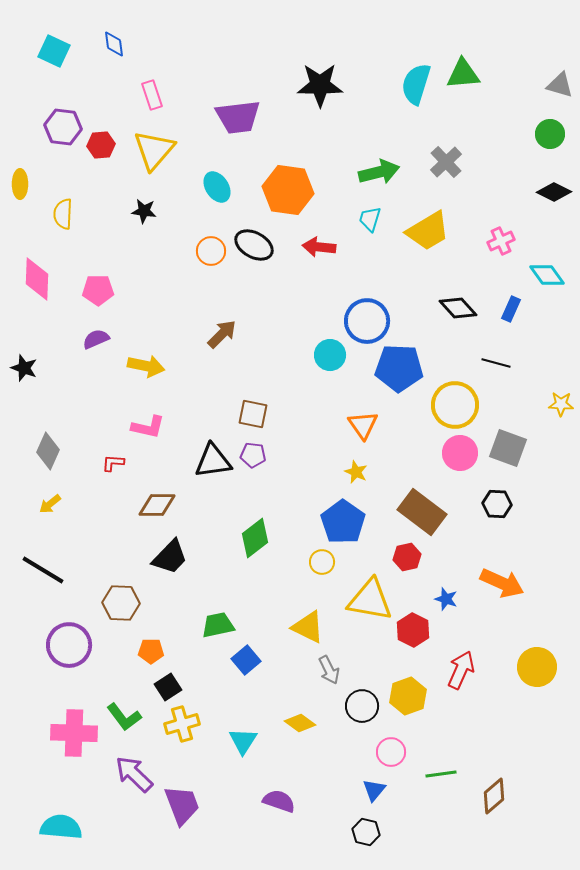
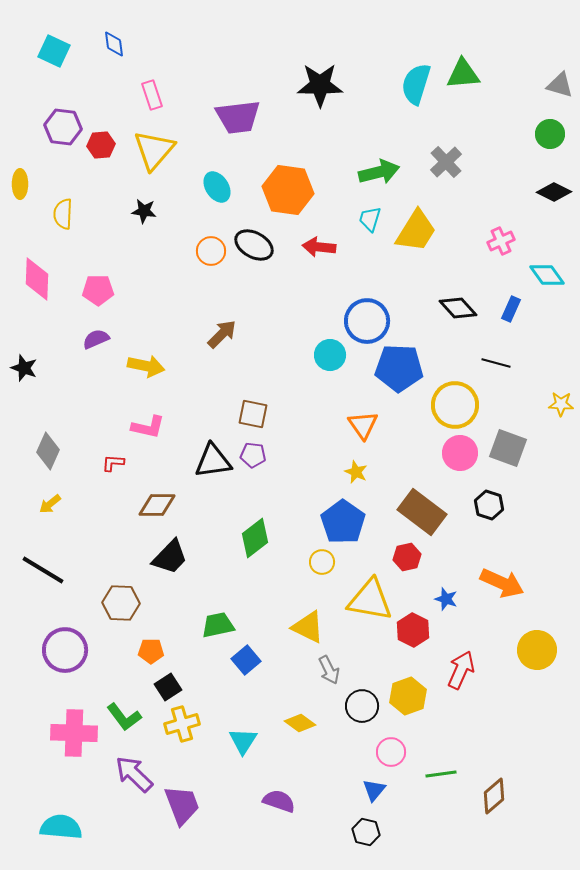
yellow trapezoid at (428, 231): moved 12 px left; rotated 27 degrees counterclockwise
black hexagon at (497, 504): moved 8 px left, 1 px down; rotated 16 degrees clockwise
purple circle at (69, 645): moved 4 px left, 5 px down
yellow circle at (537, 667): moved 17 px up
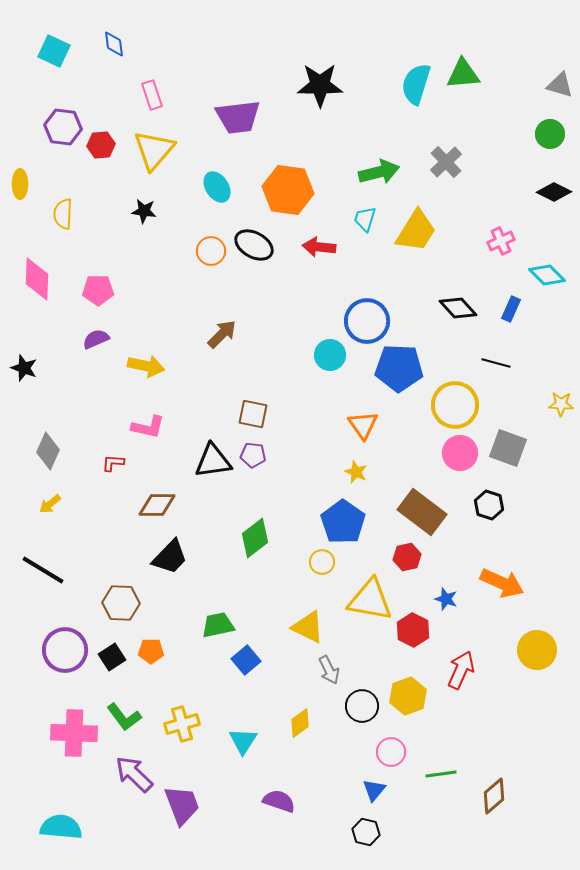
cyan trapezoid at (370, 219): moved 5 px left
cyan diamond at (547, 275): rotated 9 degrees counterclockwise
black square at (168, 687): moved 56 px left, 30 px up
yellow diamond at (300, 723): rotated 72 degrees counterclockwise
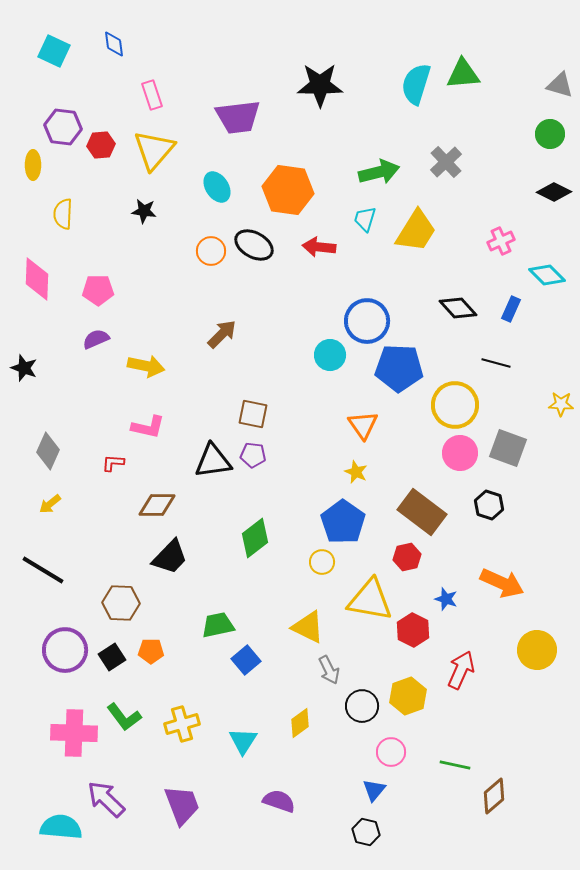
yellow ellipse at (20, 184): moved 13 px right, 19 px up
purple arrow at (134, 774): moved 28 px left, 25 px down
green line at (441, 774): moved 14 px right, 9 px up; rotated 20 degrees clockwise
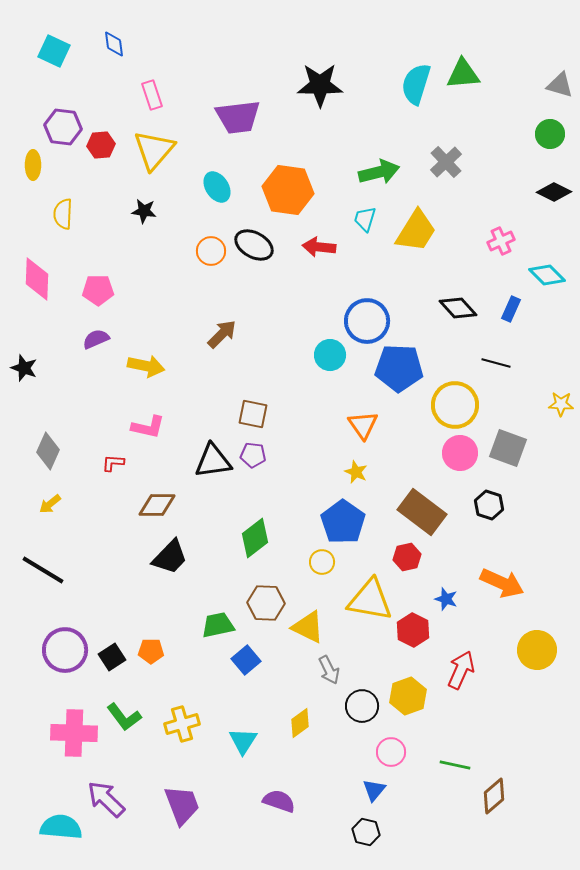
brown hexagon at (121, 603): moved 145 px right
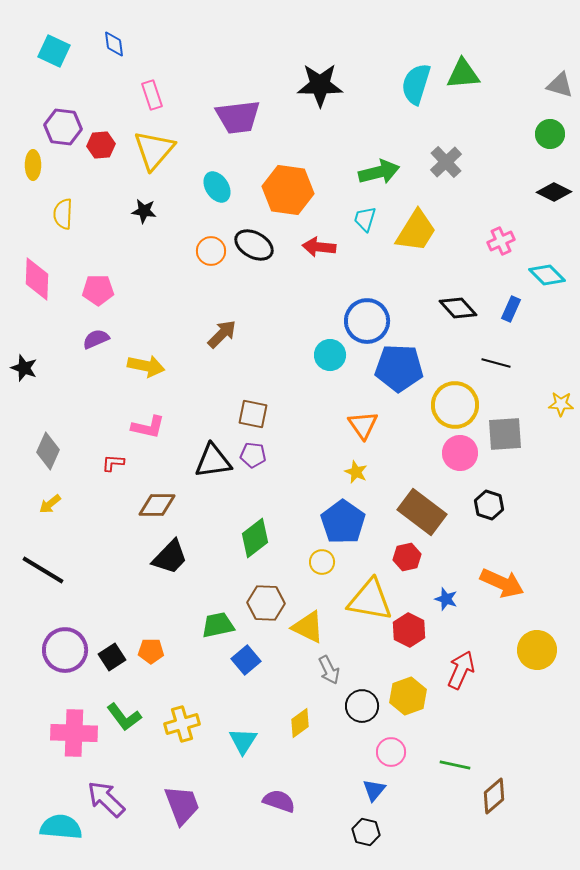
gray square at (508, 448): moved 3 px left, 14 px up; rotated 24 degrees counterclockwise
red hexagon at (413, 630): moved 4 px left
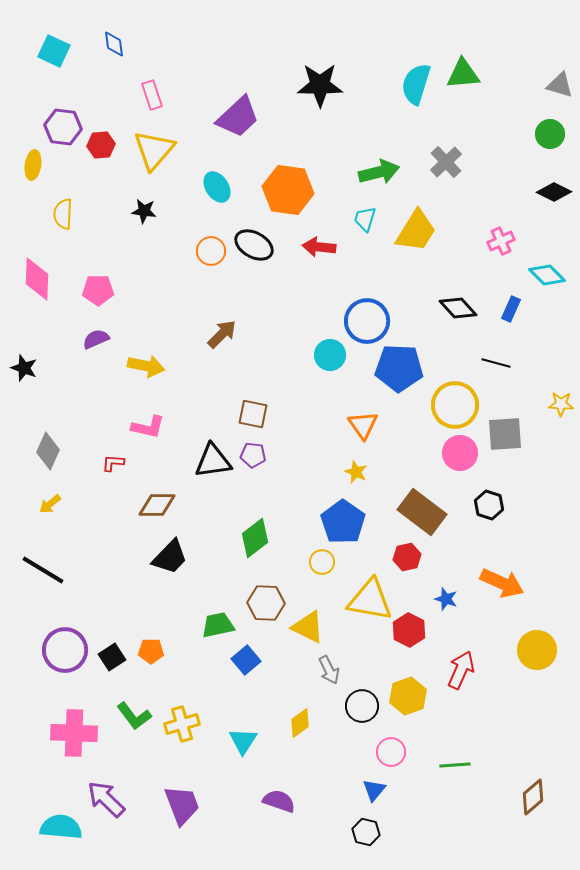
purple trapezoid at (238, 117): rotated 36 degrees counterclockwise
yellow ellipse at (33, 165): rotated 8 degrees clockwise
green L-shape at (124, 717): moved 10 px right, 1 px up
green line at (455, 765): rotated 16 degrees counterclockwise
brown diamond at (494, 796): moved 39 px right, 1 px down
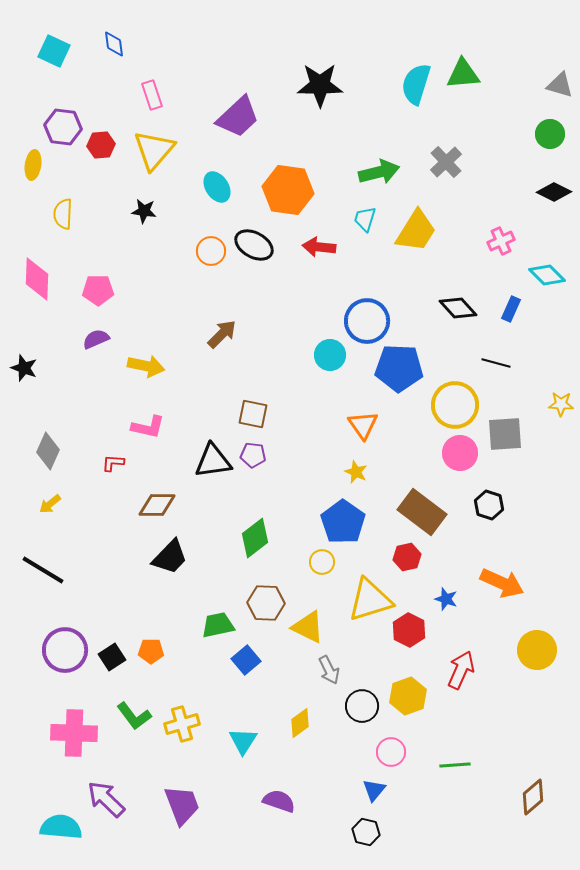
yellow triangle at (370, 600): rotated 27 degrees counterclockwise
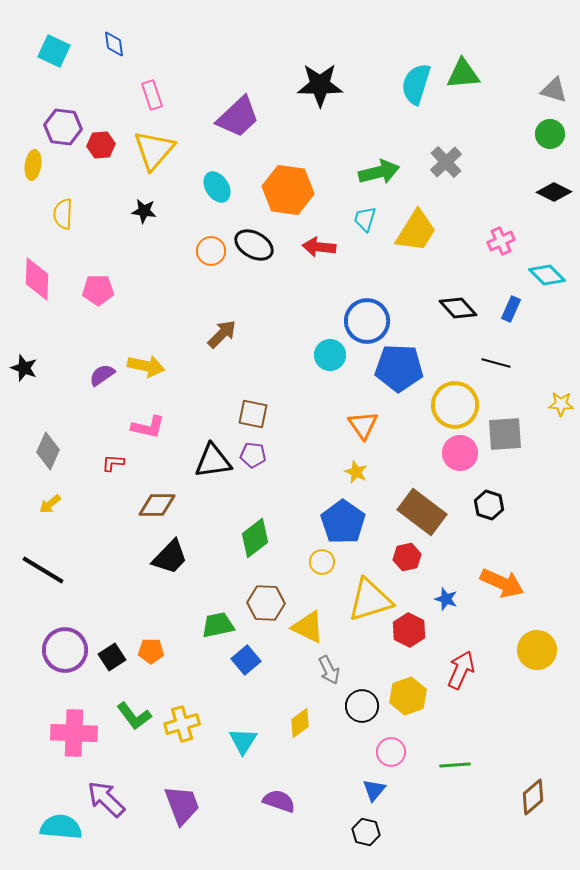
gray triangle at (560, 85): moved 6 px left, 5 px down
purple semicircle at (96, 339): moved 6 px right, 36 px down; rotated 12 degrees counterclockwise
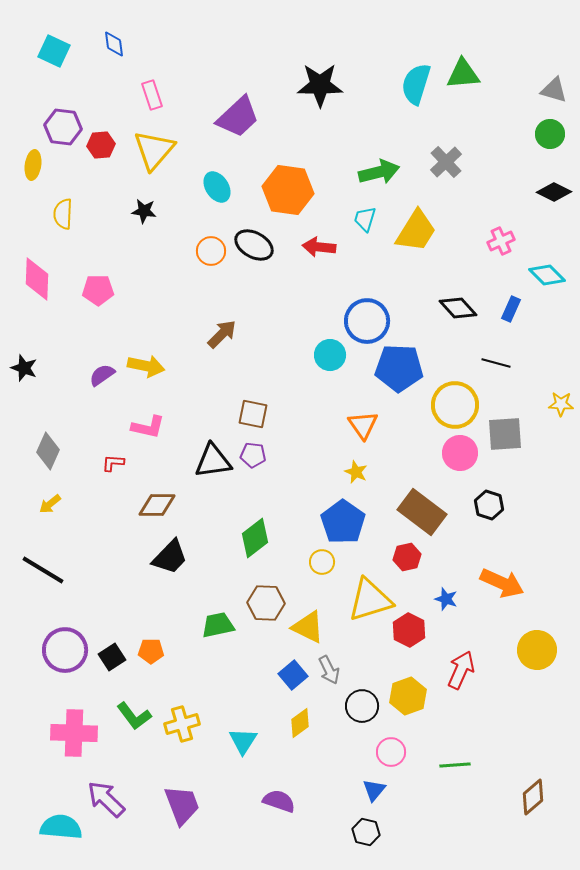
blue square at (246, 660): moved 47 px right, 15 px down
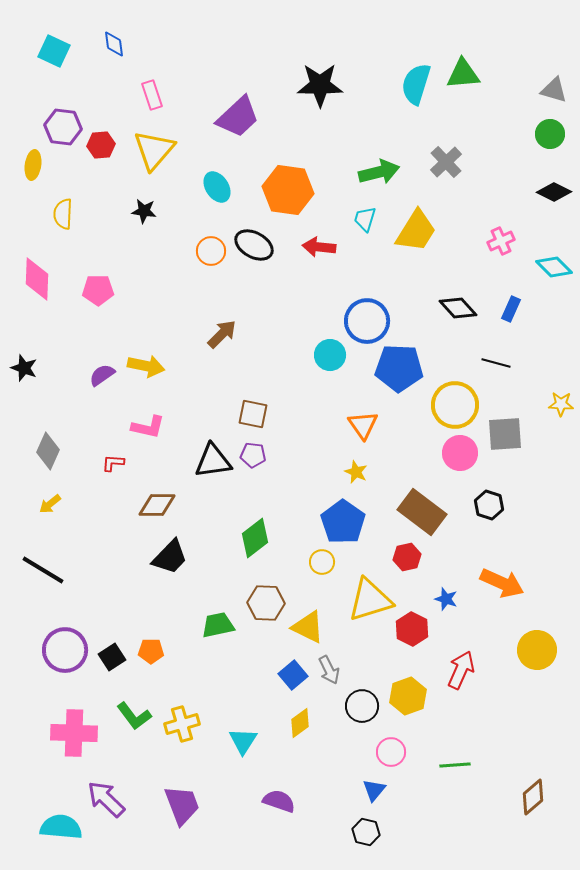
cyan diamond at (547, 275): moved 7 px right, 8 px up
red hexagon at (409, 630): moved 3 px right, 1 px up
